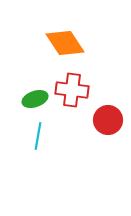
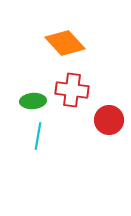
orange diamond: rotated 9 degrees counterclockwise
green ellipse: moved 2 px left, 2 px down; rotated 15 degrees clockwise
red circle: moved 1 px right
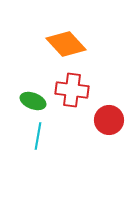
orange diamond: moved 1 px right, 1 px down
green ellipse: rotated 25 degrees clockwise
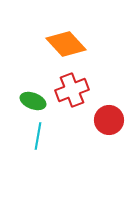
red cross: rotated 28 degrees counterclockwise
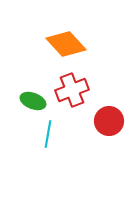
red circle: moved 1 px down
cyan line: moved 10 px right, 2 px up
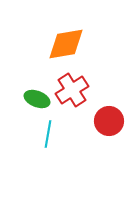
orange diamond: rotated 57 degrees counterclockwise
red cross: rotated 12 degrees counterclockwise
green ellipse: moved 4 px right, 2 px up
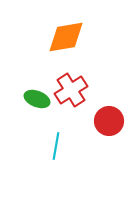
orange diamond: moved 7 px up
red cross: moved 1 px left
cyan line: moved 8 px right, 12 px down
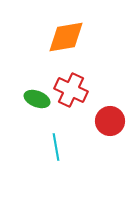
red cross: rotated 32 degrees counterclockwise
red circle: moved 1 px right
cyan line: moved 1 px down; rotated 20 degrees counterclockwise
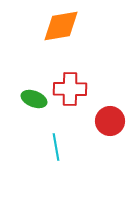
orange diamond: moved 5 px left, 11 px up
red cross: moved 1 px left, 1 px up; rotated 24 degrees counterclockwise
green ellipse: moved 3 px left
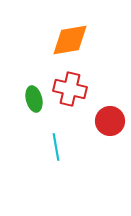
orange diamond: moved 9 px right, 14 px down
red cross: rotated 12 degrees clockwise
green ellipse: rotated 55 degrees clockwise
